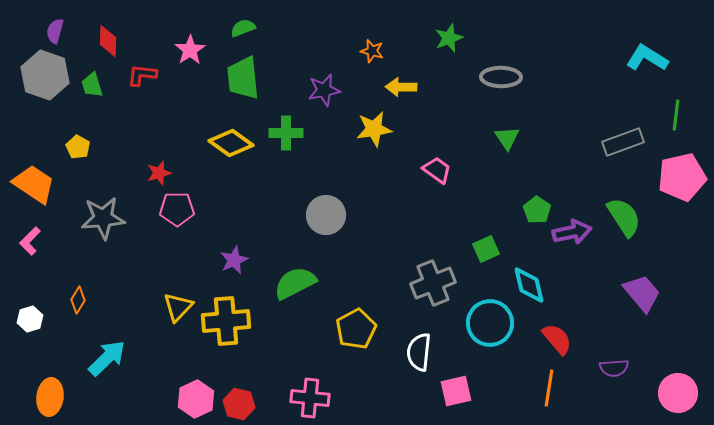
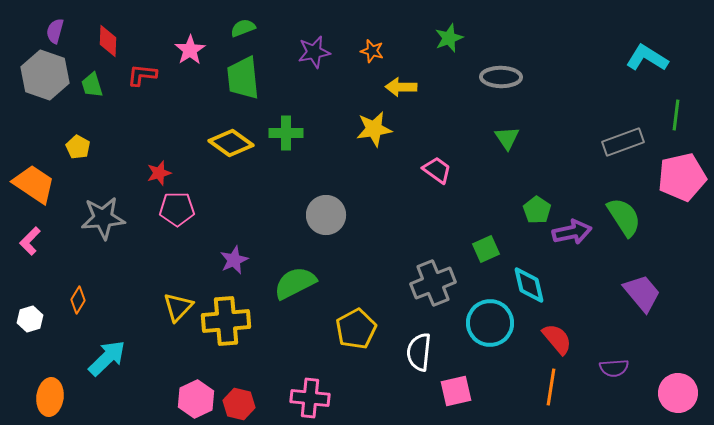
purple star at (324, 90): moved 10 px left, 38 px up
orange line at (549, 388): moved 2 px right, 1 px up
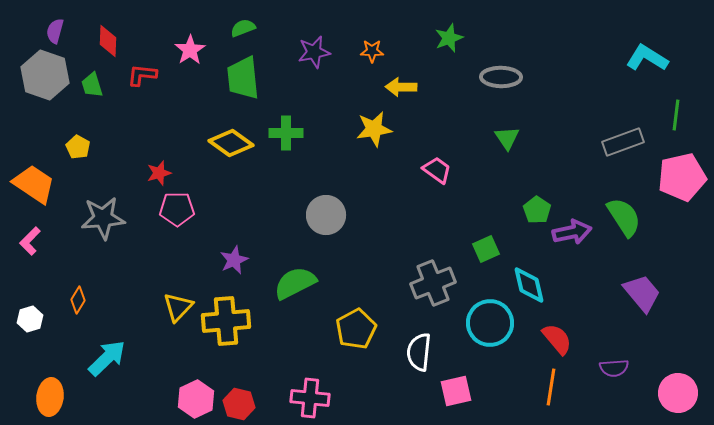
orange star at (372, 51): rotated 15 degrees counterclockwise
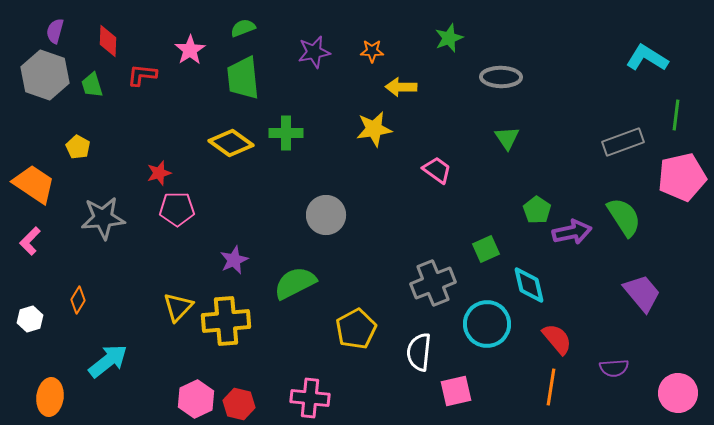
cyan circle at (490, 323): moved 3 px left, 1 px down
cyan arrow at (107, 358): moved 1 px right, 3 px down; rotated 6 degrees clockwise
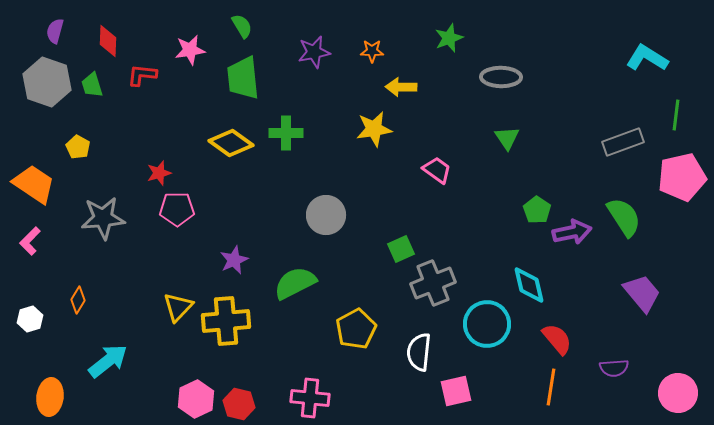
green semicircle at (243, 28): moved 1 px left, 2 px up; rotated 80 degrees clockwise
pink star at (190, 50): rotated 24 degrees clockwise
gray hexagon at (45, 75): moved 2 px right, 7 px down
green square at (486, 249): moved 85 px left
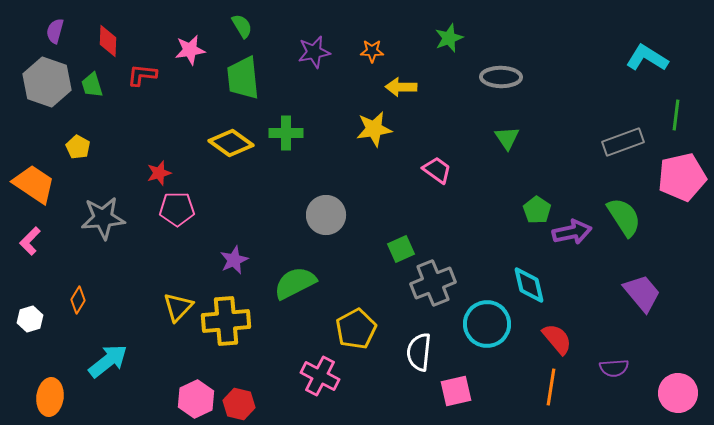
pink cross at (310, 398): moved 10 px right, 22 px up; rotated 21 degrees clockwise
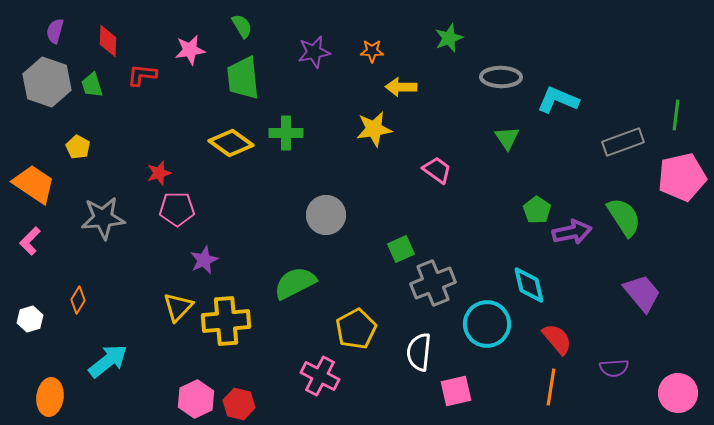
cyan L-shape at (647, 58): moved 89 px left, 42 px down; rotated 9 degrees counterclockwise
purple star at (234, 260): moved 30 px left
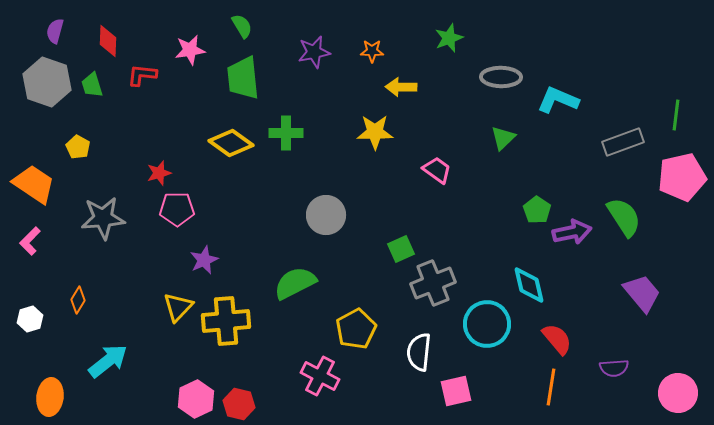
yellow star at (374, 129): moved 1 px right, 3 px down; rotated 9 degrees clockwise
green triangle at (507, 138): moved 4 px left; rotated 20 degrees clockwise
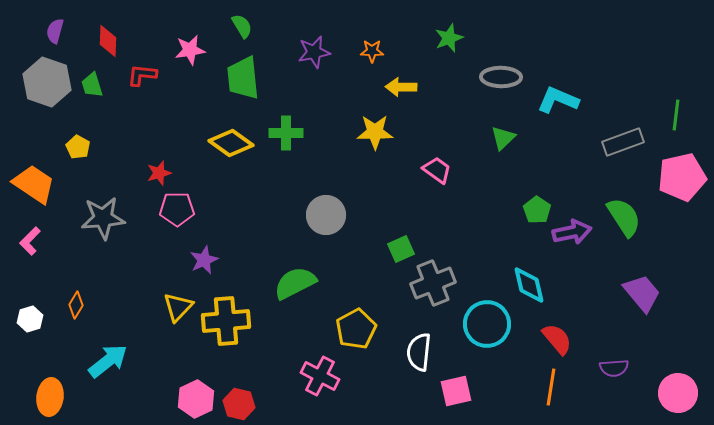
orange diamond at (78, 300): moved 2 px left, 5 px down
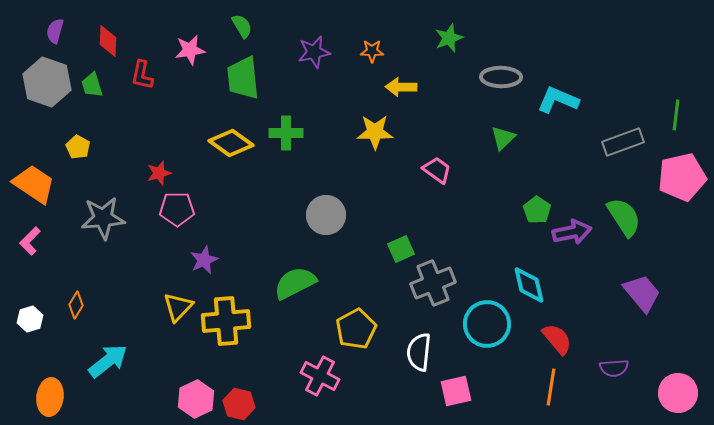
red L-shape at (142, 75): rotated 84 degrees counterclockwise
